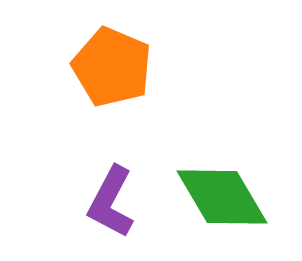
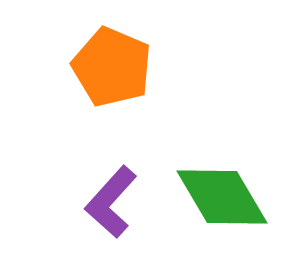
purple L-shape: rotated 14 degrees clockwise
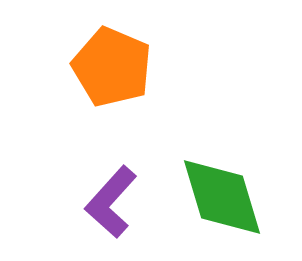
green diamond: rotated 14 degrees clockwise
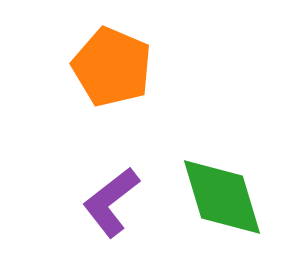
purple L-shape: rotated 10 degrees clockwise
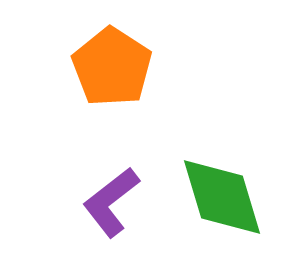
orange pentagon: rotated 10 degrees clockwise
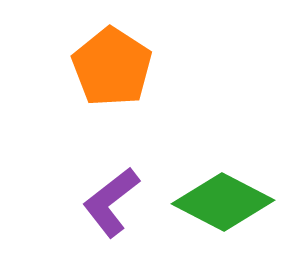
green diamond: moved 1 px right, 5 px down; rotated 46 degrees counterclockwise
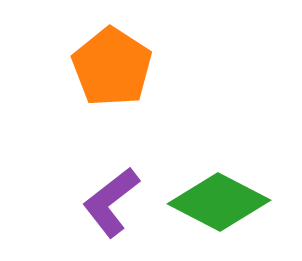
green diamond: moved 4 px left
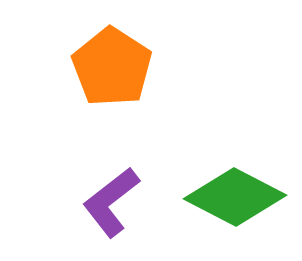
green diamond: moved 16 px right, 5 px up
